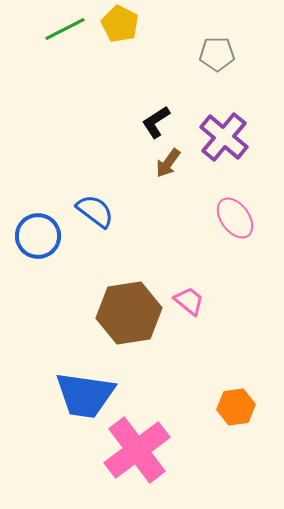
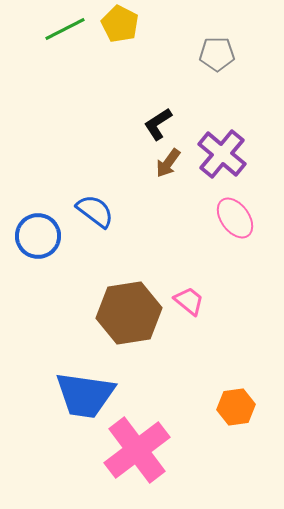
black L-shape: moved 2 px right, 2 px down
purple cross: moved 2 px left, 17 px down
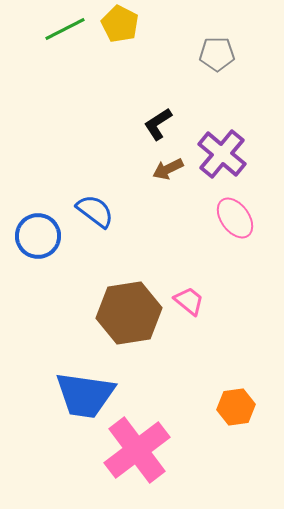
brown arrow: moved 6 px down; rotated 28 degrees clockwise
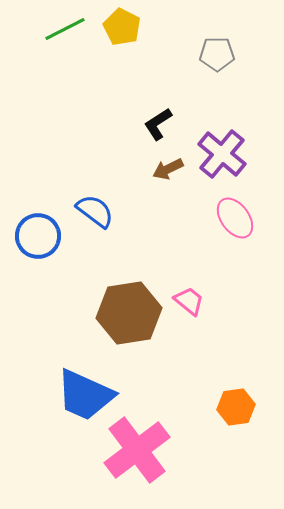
yellow pentagon: moved 2 px right, 3 px down
blue trapezoid: rotated 16 degrees clockwise
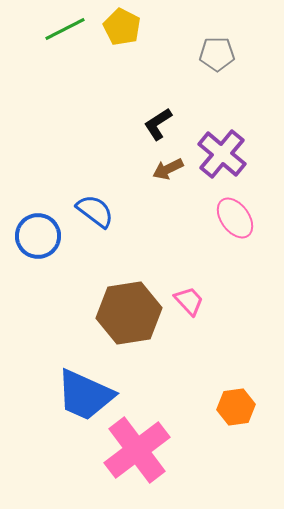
pink trapezoid: rotated 8 degrees clockwise
